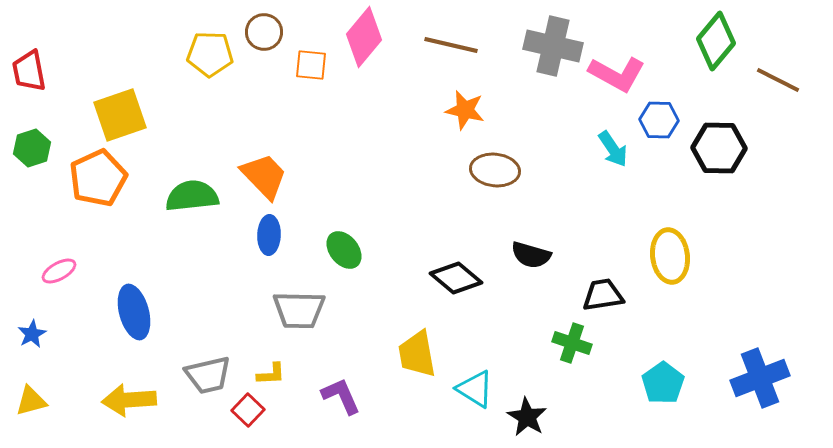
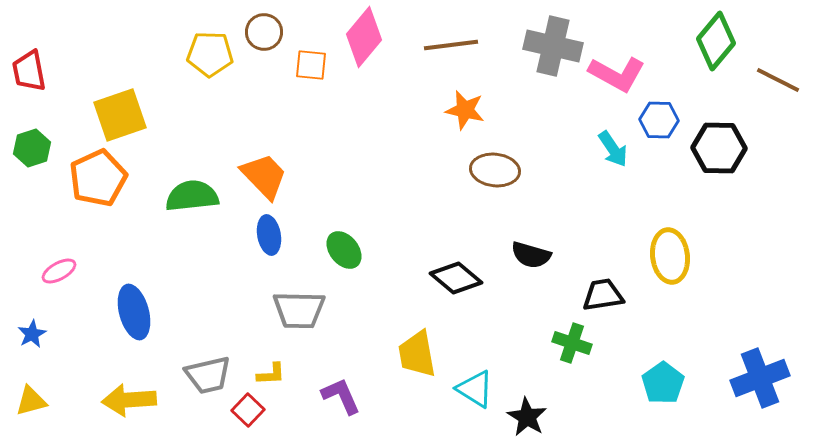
brown line at (451, 45): rotated 20 degrees counterclockwise
blue ellipse at (269, 235): rotated 12 degrees counterclockwise
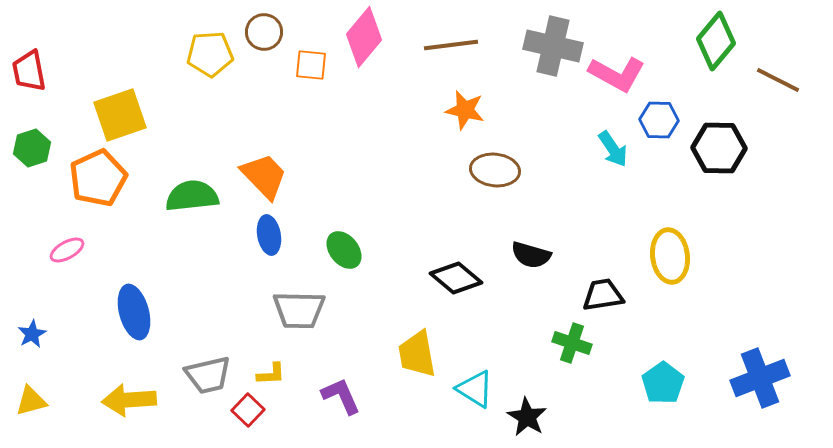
yellow pentagon at (210, 54): rotated 6 degrees counterclockwise
pink ellipse at (59, 271): moved 8 px right, 21 px up
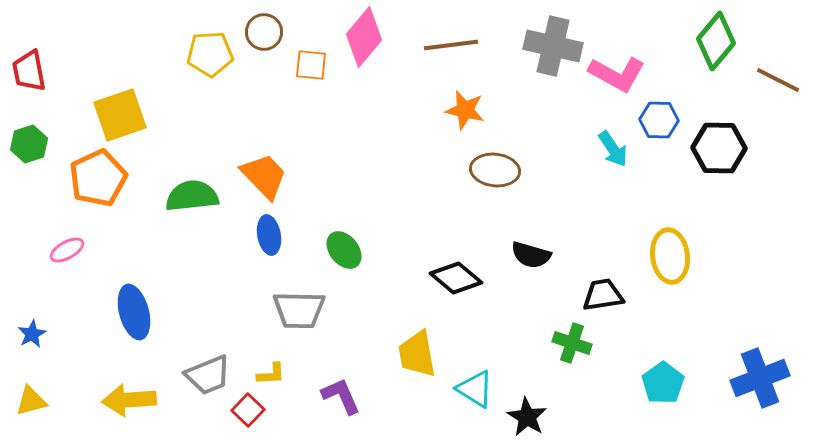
green hexagon at (32, 148): moved 3 px left, 4 px up
gray trapezoid at (208, 375): rotated 9 degrees counterclockwise
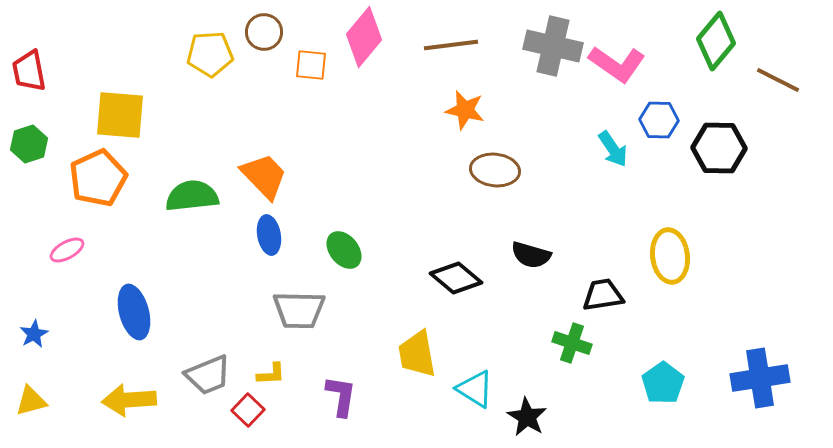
pink L-shape at (617, 74): moved 10 px up; rotated 6 degrees clockwise
yellow square at (120, 115): rotated 24 degrees clockwise
blue star at (32, 334): moved 2 px right
blue cross at (760, 378): rotated 12 degrees clockwise
purple L-shape at (341, 396): rotated 33 degrees clockwise
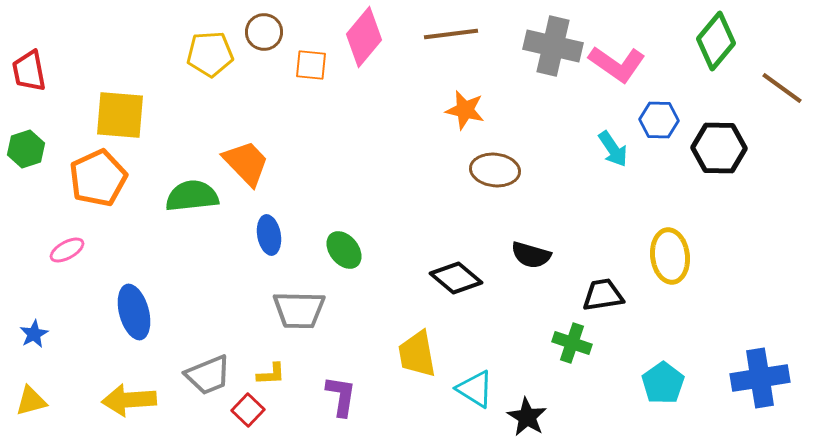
brown line at (451, 45): moved 11 px up
brown line at (778, 80): moved 4 px right, 8 px down; rotated 9 degrees clockwise
green hexagon at (29, 144): moved 3 px left, 5 px down
orange trapezoid at (264, 176): moved 18 px left, 13 px up
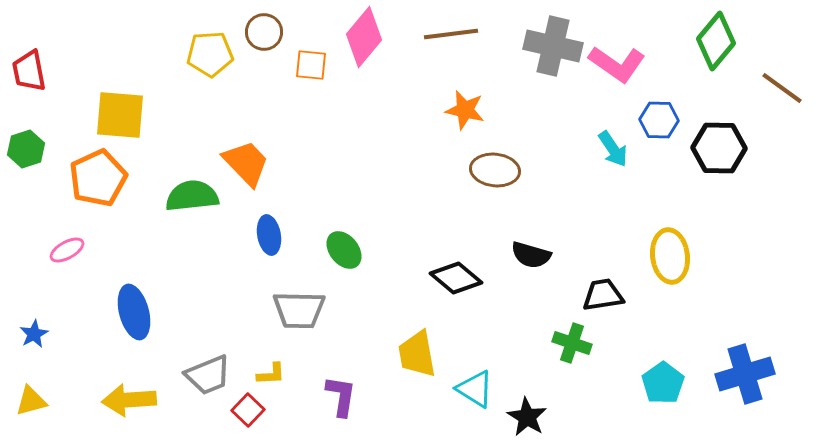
blue cross at (760, 378): moved 15 px left, 4 px up; rotated 8 degrees counterclockwise
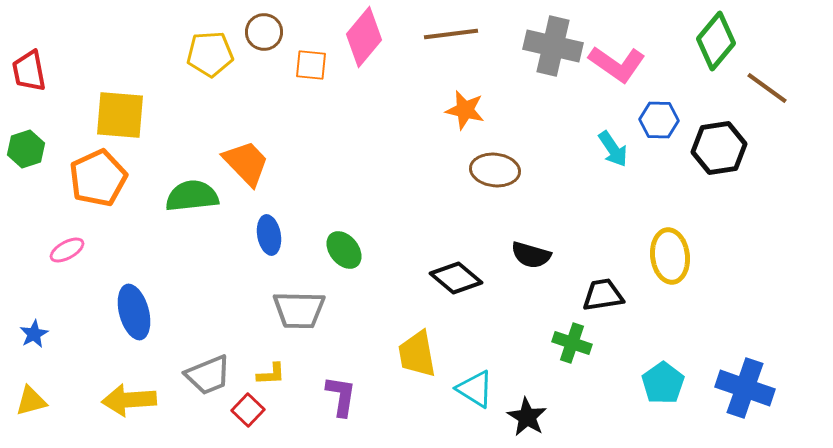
brown line at (782, 88): moved 15 px left
black hexagon at (719, 148): rotated 10 degrees counterclockwise
blue cross at (745, 374): moved 14 px down; rotated 36 degrees clockwise
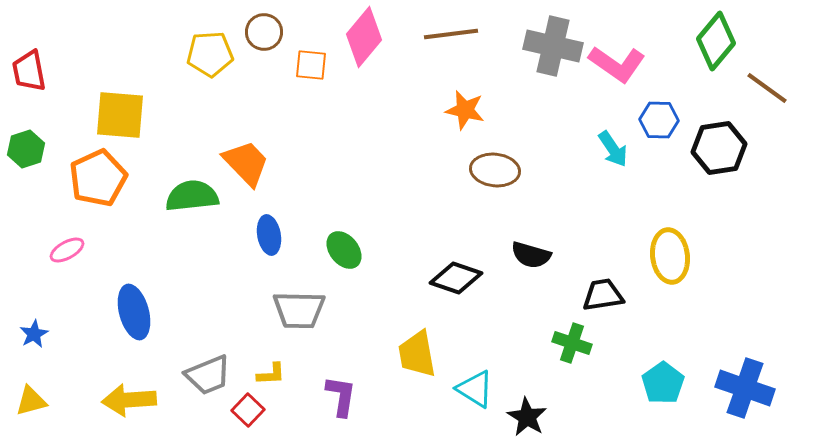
black diamond at (456, 278): rotated 21 degrees counterclockwise
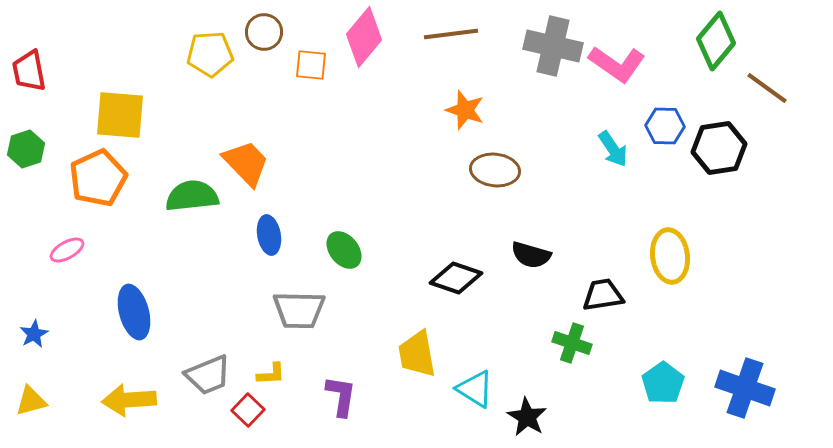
orange star at (465, 110): rotated 6 degrees clockwise
blue hexagon at (659, 120): moved 6 px right, 6 px down
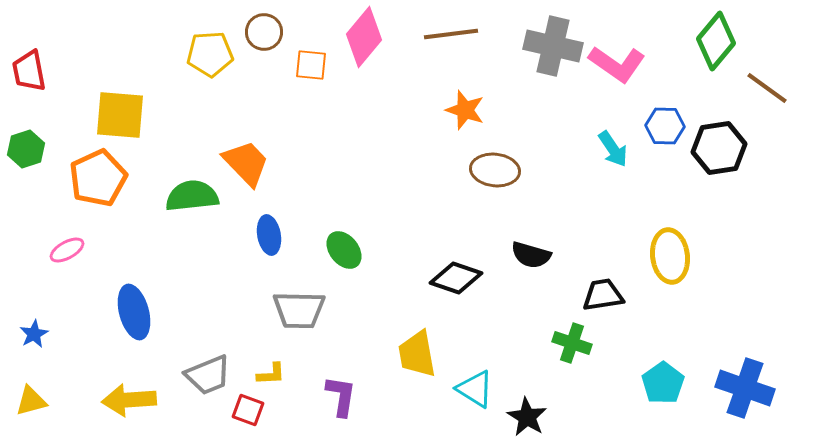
red square at (248, 410): rotated 24 degrees counterclockwise
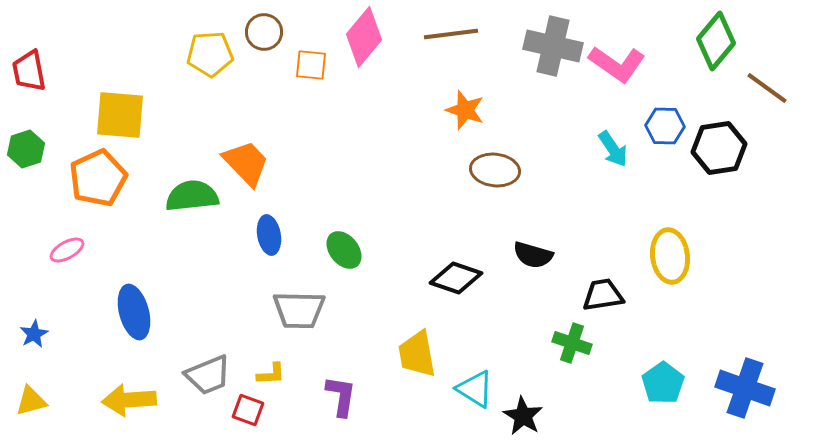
black semicircle at (531, 255): moved 2 px right
black star at (527, 417): moved 4 px left, 1 px up
